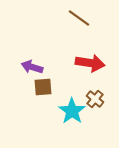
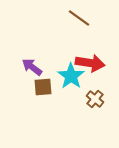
purple arrow: rotated 20 degrees clockwise
cyan star: moved 1 px left, 35 px up
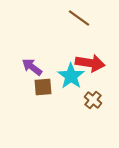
brown cross: moved 2 px left, 1 px down
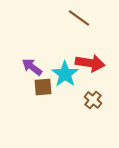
cyan star: moved 6 px left, 2 px up
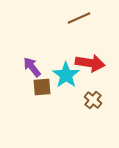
brown line: rotated 60 degrees counterclockwise
purple arrow: rotated 15 degrees clockwise
cyan star: moved 1 px right, 1 px down
brown square: moved 1 px left
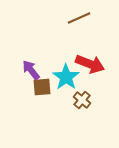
red arrow: moved 1 px down; rotated 12 degrees clockwise
purple arrow: moved 1 px left, 3 px down
cyan star: moved 2 px down
brown cross: moved 11 px left
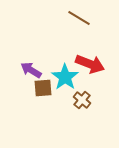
brown line: rotated 55 degrees clockwise
purple arrow: rotated 20 degrees counterclockwise
cyan star: moved 1 px left
brown square: moved 1 px right, 1 px down
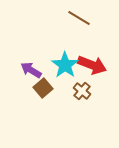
red arrow: moved 2 px right, 1 px down
cyan star: moved 12 px up
brown square: rotated 36 degrees counterclockwise
brown cross: moved 9 px up
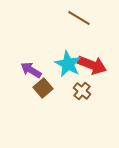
cyan star: moved 3 px right, 1 px up; rotated 8 degrees counterclockwise
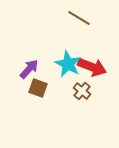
red arrow: moved 2 px down
purple arrow: moved 2 px left, 1 px up; rotated 100 degrees clockwise
brown square: moved 5 px left; rotated 30 degrees counterclockwise
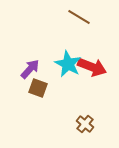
brown line: moved 1 px up
purple arrow: moved 1 px right
brown cross: moved 3 px right, 33 px down
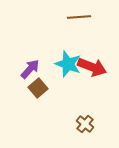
brown line: rotated 35 degrees counterclockwise
cyan star: rotated 8 degrees counterclockwise
brown square: rotated 30 degrees clockwise
